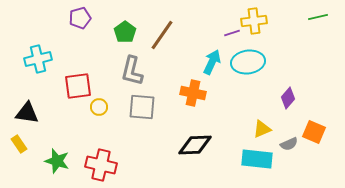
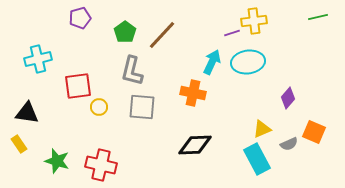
brown line: rotated 8 degrees clockwise
cyan rectangle: rotated 56 degrees clockwise
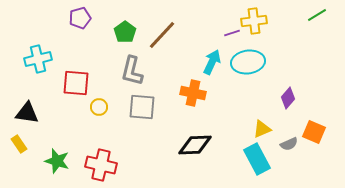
green line: moved 1 px left, 2 px up; rotated 18 degrees counterclockwise
red square: moved 2 px left, 3 px up; rotated 12 degrees clockwise
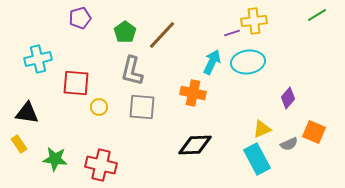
green star: moved 2 px left, 2 px up; rotated 10 degrees counterclockwise
